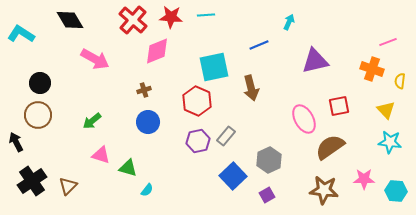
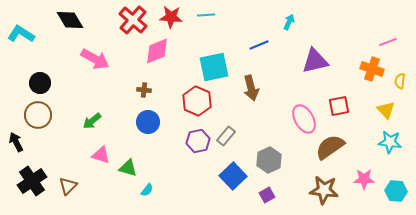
brown cross: rotated 24 degrees clockwise
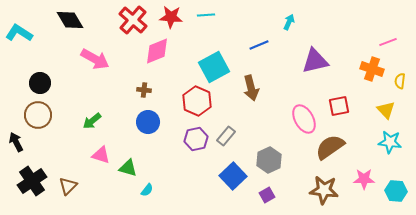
cyan L-shape: moved 2 px left, 1 px up
cyan square: rotated 16 degrees counterclockwise
purple hexagon: moved 2 px left, 2 px up
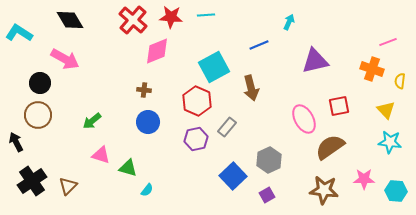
pink arrow: moved 30 px left
gray rectangle: moved 1 px right, 9 px up
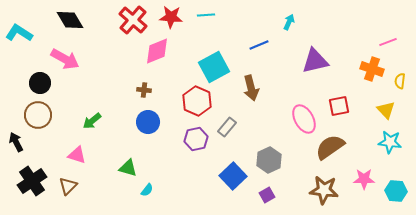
pink triangle: moved 24 px left
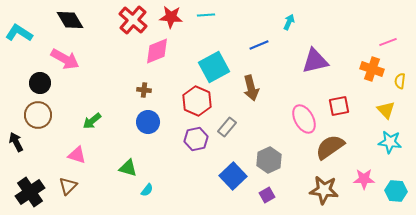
black cross: moved 2 px left, 11 px down
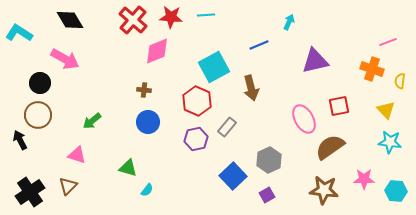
black arrow: moved 4 px right, 2 px up
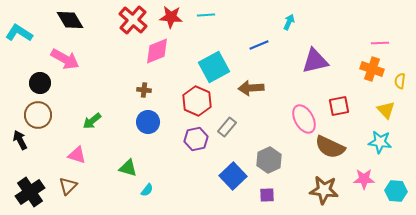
pink line: moved 8 px left, 1 px down; rotated 18 degrees clockwise
brown arrow: rotated 100 degrees clockwise
cyan star: moved 10 px left
brown semicircle: rotated 120 degrees counterclockwise
purple square: rotated 28 degrees clockwise
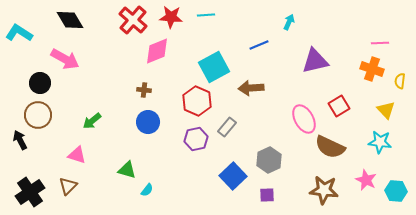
red square: rotated 20 degrees counterclockwise
green triangle: moved 1 px left, 2 px down
pink star: moved 2 px right, 1 px down; rotated 25 degrees clockwise
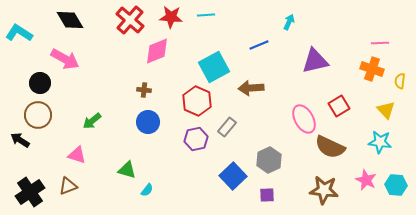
red cross: moved 3 px left
black arrow: rotated 30 degrees counterclockwise
brown triangle: rotated 24 degrees clockwise
cyan hexagon: moved 6 px up
